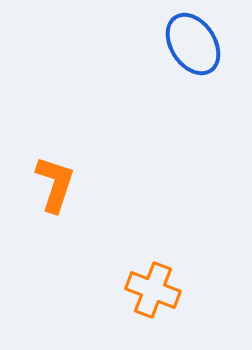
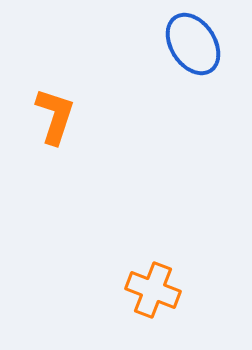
orange L-shape: moved 68 px up
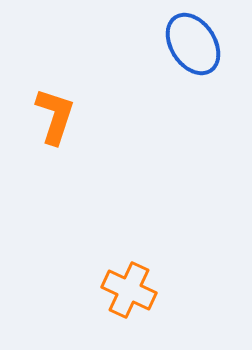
orange cross: moved 24 px left; rotated 4 degrees clockwise
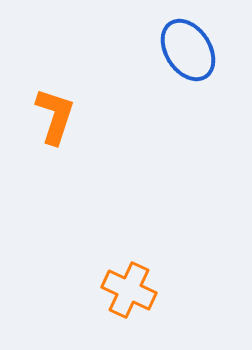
blue ellipse: moved 5 px left, 6 px down
